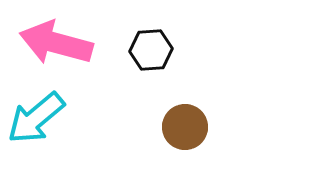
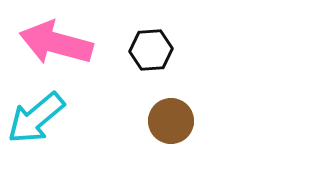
brown circle: moved 14 px left, 6 px up
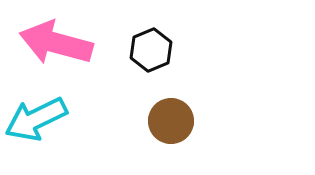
black hexagon: rotated 18 degrees counterclockwise
cyan arrow: moved 1 px down; rotated 14 degrees clockwise
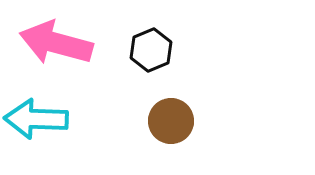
cyan arrow: rotated 28 degrees clockwise
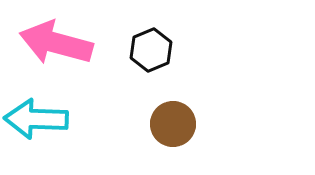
brown circle: moved 2 px right, 3 px down
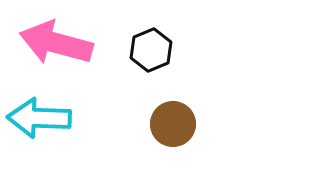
cyan arrow: moved 3 px right, 1 px up
